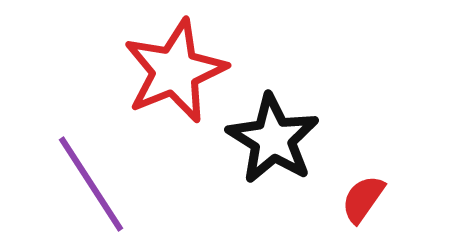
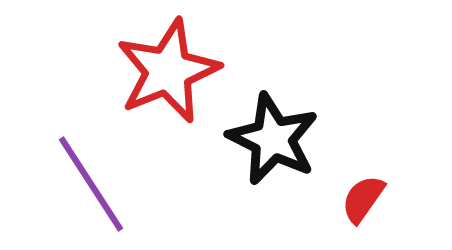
red star: moved 7 px left
black star: rotated 6 degrees counterclockwise
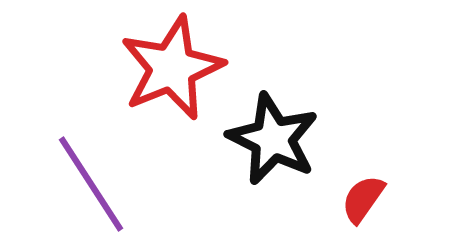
red star: moved 4 px right, 3 px up
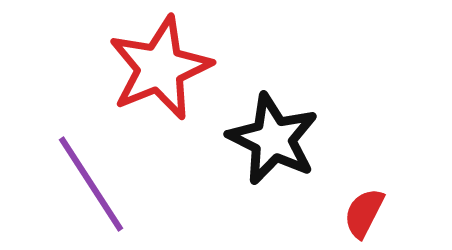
red star: moved 12 px left
red semicircle: moved 1 px right, 14 px down; rotated 8 degrees counterclockwise
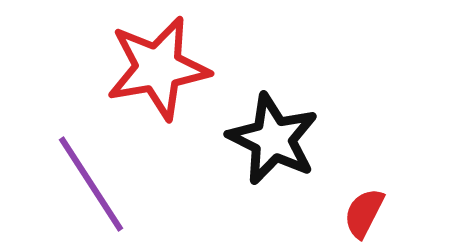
red star: moved 2 px left; rotated 12 degrees clockwise
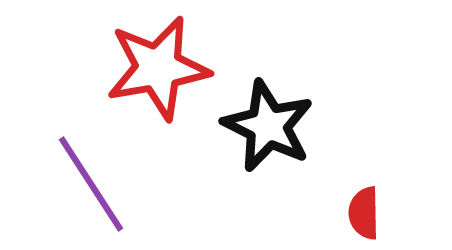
black star: moved 5 px left, 13 px up
red semicircle: rotated 28 degrees counterclockwise
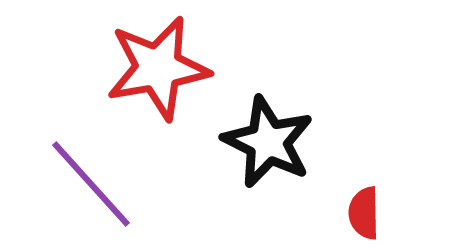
black star: moved 16 px down
purple line: rotated 9 degrees counterclockwise
